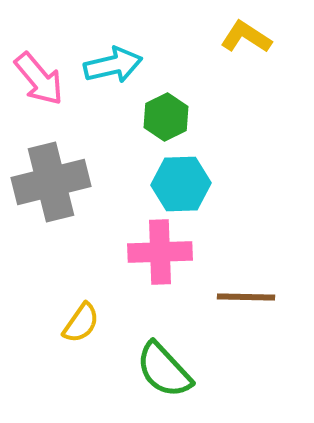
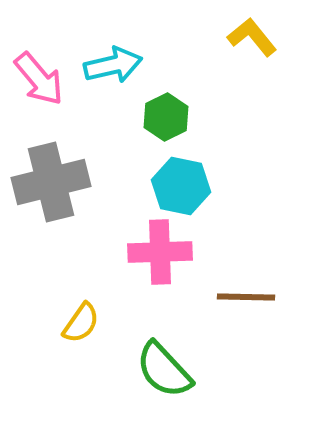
yellow L-shape: moved 6 px right; rotated 18 degrees clockwise
cyan hexagon: moved 2 px down; rotated 14 degrees clockwise
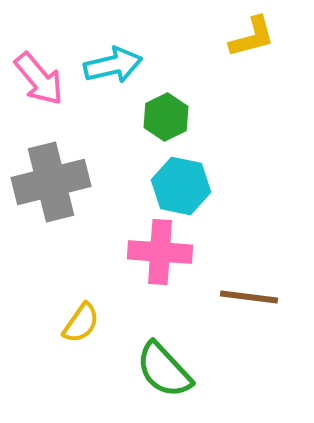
yellow L-shape: rotated 114 degrees clockwise
pink cross: rotated 6 degrees clockwise
brown line: moved 3 px right; rotated 6 degrees clockwise
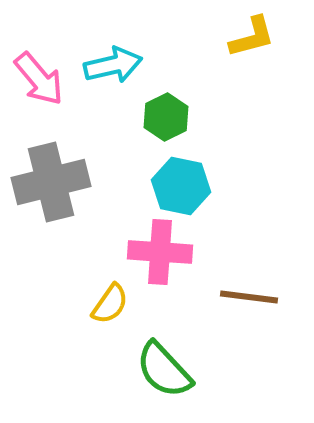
yellow semicircle: moved 29 px right, 19 px up
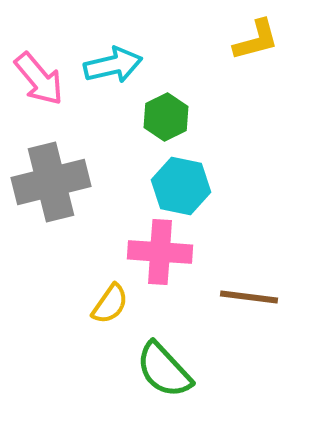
yellow L-shape: moved 4 px right, 3 px down
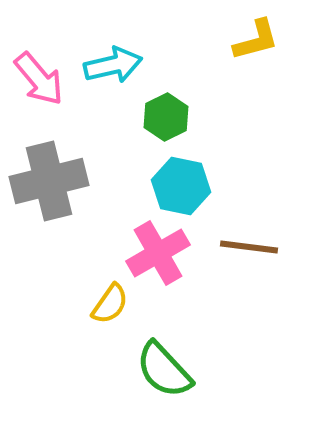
gray cross: moved 2 px left, 1 px up
pink cross: moved 2 px left, 1 px down; rotated 34 degrees counterclockwise
brown line: moved 50 px up
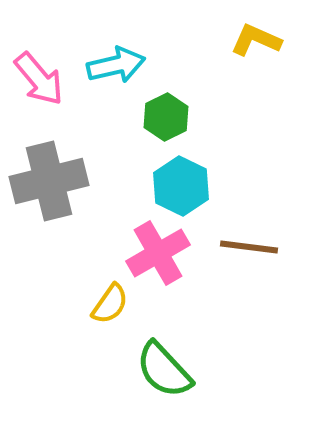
yellow L-shape: rotated 141 degrees counterclockwise
cyan arrow: moved 3 px right
cyan hexagon: rotated 14 degrees clockwise
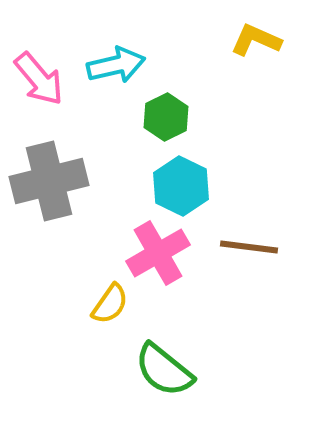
green semicircle: rotated 8 degrees counterclockwise
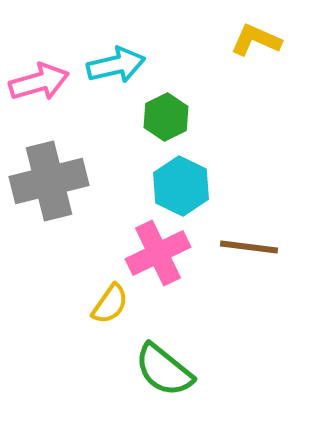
pink arrow: moved 3 px down; rotated 66 degrees counterclockwise
pink cross: rotated 4 degrees clockwise
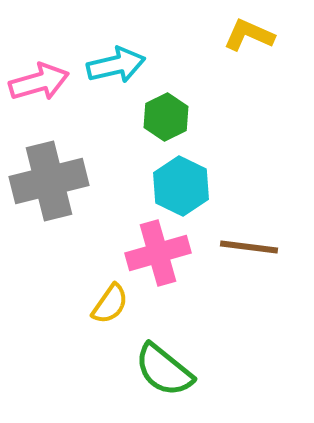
yellow L-shape: moved 7 px left, 5 px up
pink cross: rotated 10 degrees clockwise
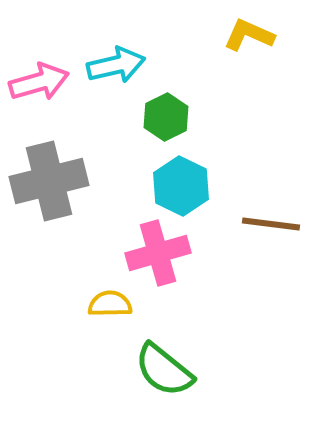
brown line: moved 22 px right, 23 px up
yellow semicircle: rotated 126 degrees counterclockwise
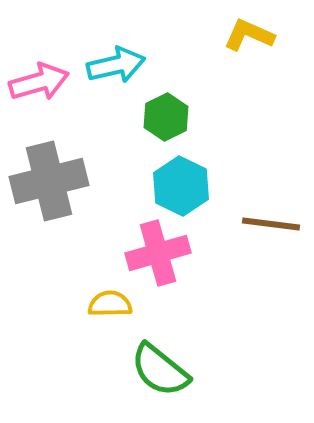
green semicircle: moved 4 px left
